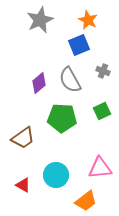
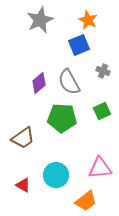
gray semicircle: moved 1 px left, 2 px down
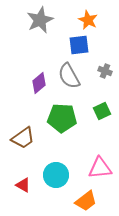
blue square: rotated 15 degrees clockwise
gray cross: moved 2 px right
gray semicircle: moved 6 px up
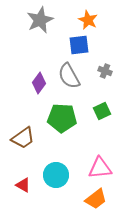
purple diamond: rotated 15 degrees counterclockwise
orange trapezoid: moved 10 px right, 2 px up
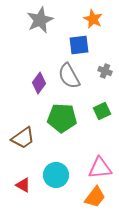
orange star: moved 5 px right, 1 px up
orange trapezoid: moved 1 px left, 2 px up; rotated 15 degrees counterclockwise
